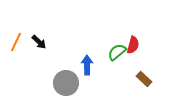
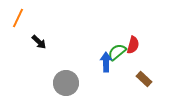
orange line: moved 2 px right, 24 px up
blue arrow: moved 19 px right, 3 px up
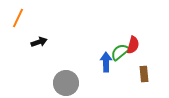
black arrow: rotated 63 degrees counterclockwise
green semicircle: moved 3 px right
brown rectangle: moved 5 px up; rotated 42 degrees clockwise
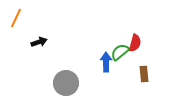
orange line: moved 2 px left
red semicircle: moved 2 px right, 2 px up
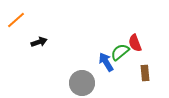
orange line: moved 2 px down; rotated 24 degrees clockwise
red semicircle: rotated 144 degrees clockwise
blue arrow: rotated 30 degrees counterclockwise
brown rectangle: moved 1 px right, 1 px up
gray circle: moved 16 px right
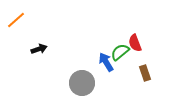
black arrow: moved 7 px down
brown rectangle: rotated 14 degrees counterclockwise
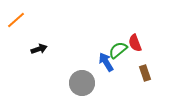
green semicircle: moved 2 px left, 2 px up
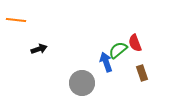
orange line: rotated 48 degrees clockwise
blue arrow: rotated 12 degrees clockwise
brown rectangle: moved 3 px left
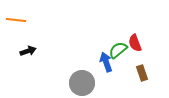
black arrow: moved 11 px left, 2 px down
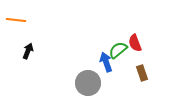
black arrow: rotated 49 degrees counterclockwise
gray circle: moved 6 px right
